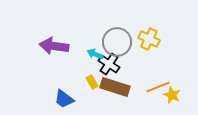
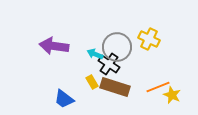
gray circle: moved 5 px down
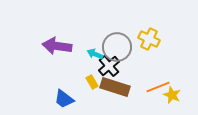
purple arrow: moved 3 px right
black cross: moved 2 px down; rotated 15 degrees clockwise
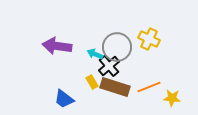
orange line: moved 9 px left
yellow star: moved 3 px down; rotated 18 degrees counterclockwise
